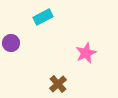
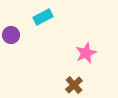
purple circle: moved 8 px up
brown cross: moved 16 px right, 1 px down
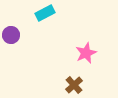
cyan rectangle: moved 2 px right, 4 px up
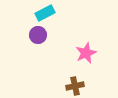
purple circle: moved 27 px right
brown cross: moved 1 px right, 1 px down; rotated 30 degrees clockwise
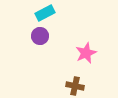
purple circle: moved 2 px right, 1 px down
brown cross: rotated 24 degrees clockwise
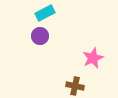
pink star: moved 7 px right, 5 px down
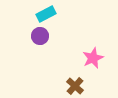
cyan rectangle: moved 1 px right, 1 px down
brown cross: rotated 30 degrees clockwise
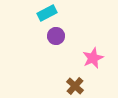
cyan rectangle: moved 1 px right, 1 px up
purple circle: moved 16 px right
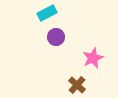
purple circle: moved 1 px down
brown cross: moved 2 px right, 1 px up
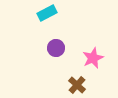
purple circle: moved 11 px down
